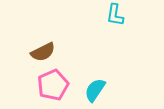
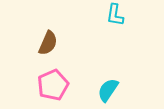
brown semicircle: moved 5 px right, 9 px up; rotated 40 degrees counterclockwise
cyan semicircle: moved 13 px right
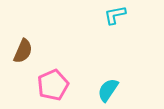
cyan L-shape: rotated 70 degrees clockwise
brown semicircle: moved 25 px left, 8 px down
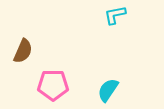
pink pentagon: rotated 24 degrees clockwise
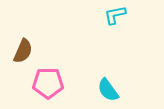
pink pentagon: moved 5 px left, 2 px up
cyan semicircle: rotated 70 degrees counterclockwise
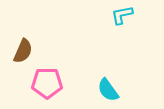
cyan L-shape: moved 7 px right
pink pentagon: moved 1 px left
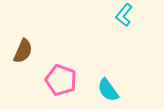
cyan L-shape: moved 2 px right; rotated 40 degrees counterclockwise
pink pentagon: moved 14 px right, 3 px up; rotated 20 degrees clockwise
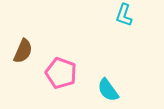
cyan L-shape: rotated 20 degrees counterclockwise
pink pentagon: moved 7 px up
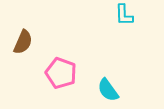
cyan L-shape: rotated 20 degrees counterclockwise
brown semicircle: moved 9 px up
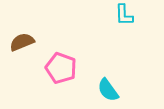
brown semicircle: moved 1 px left; rotated 135 degrees counterclockwise
pink pentagon: moved 5 px up
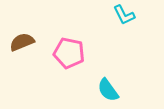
cyan L-shape: rotated 25 degrees counterclockwise
pink pentagon: moved 8 px right, 15 px up; rotated 8 degrees counterclockwise
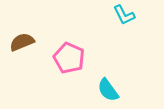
pink pentagon: moved 5 px down; rotated 12 degrees clockwise
